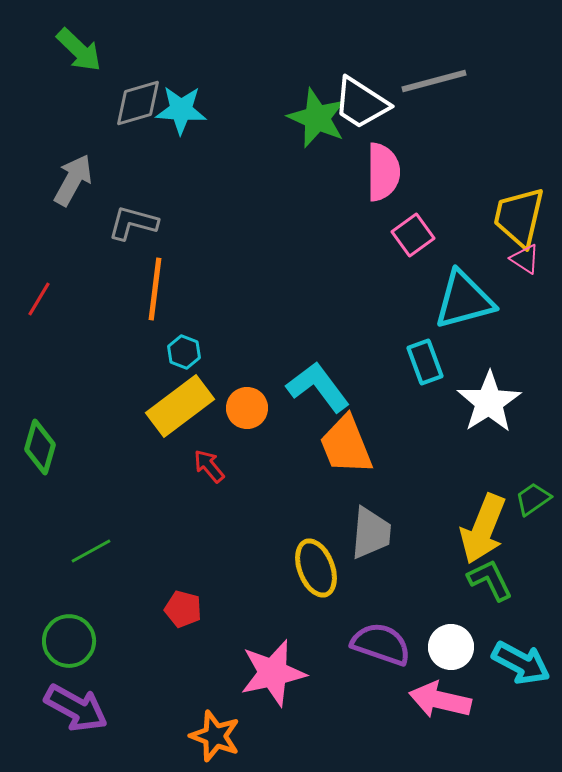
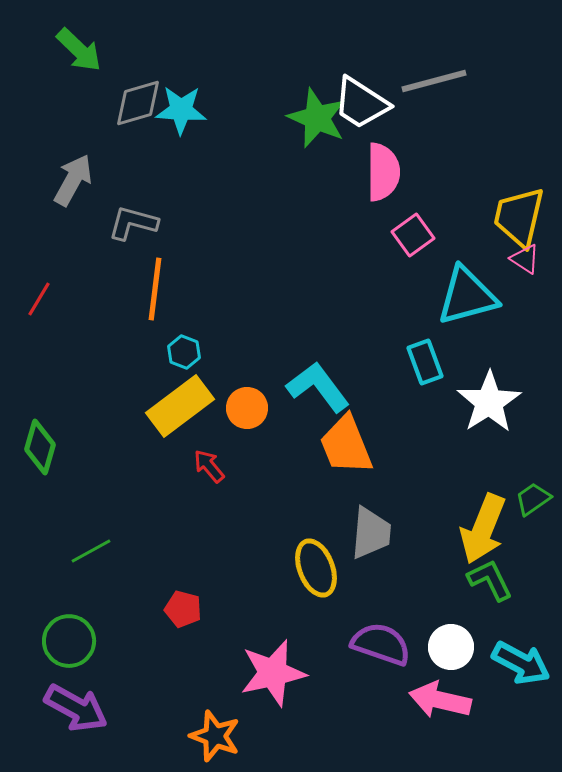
cyan triangle: moved 3 px right, 4 px up
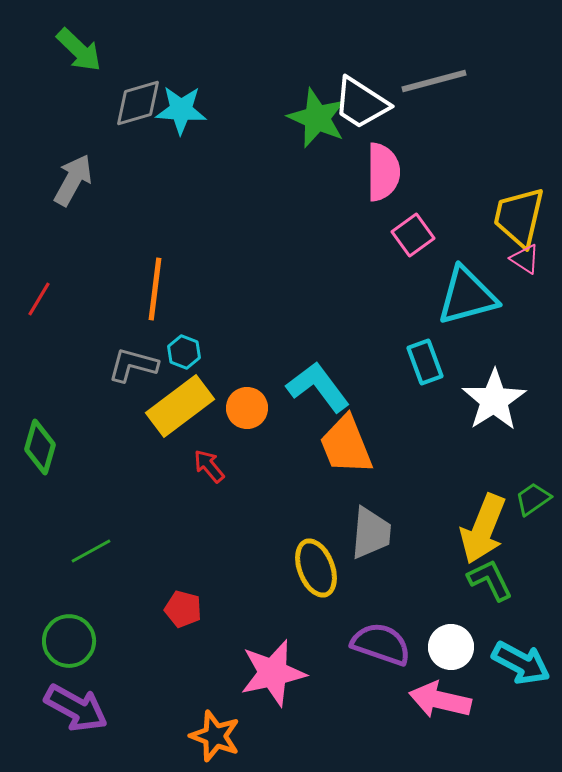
gray L-shape: moved 142 px down
white star: moved 5 px right, 2 px up
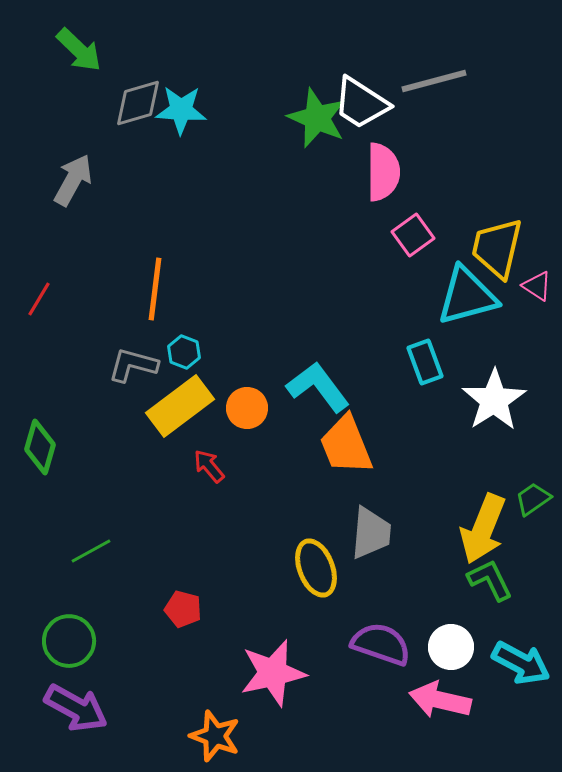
yellow trapezoid: moved 22 px left, 31 px down
pink triangle: moved 12 px right, 27 px down
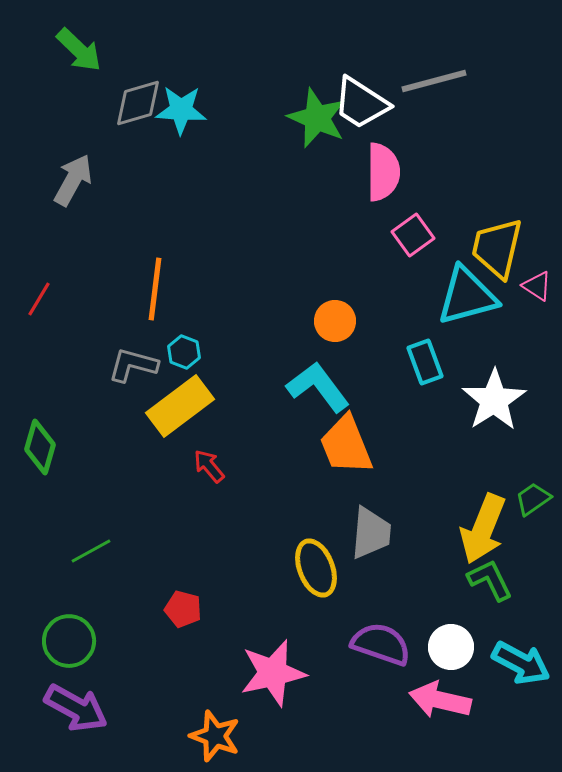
orange circle: moved 88 px right, 87 px up
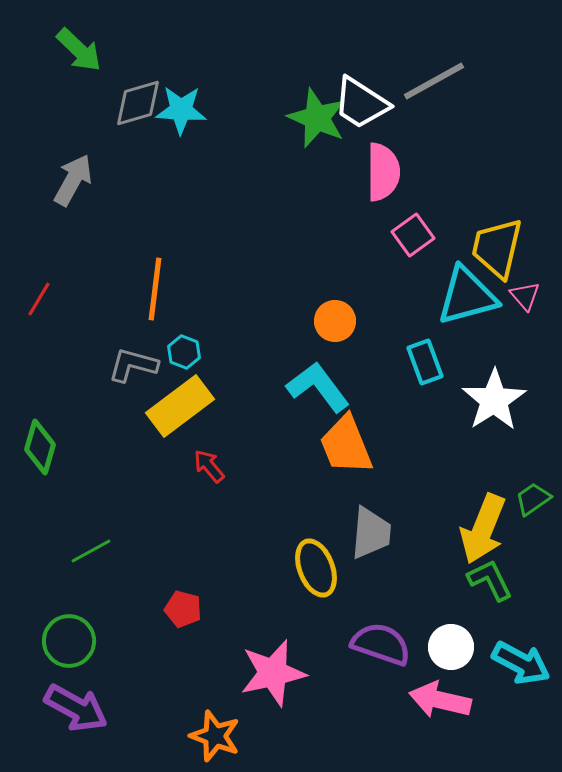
gray line: rotated 14 degrees counterclockwise
pink triangle: moved 12 px left, 10 px down; rotated 16 degrees clockwise
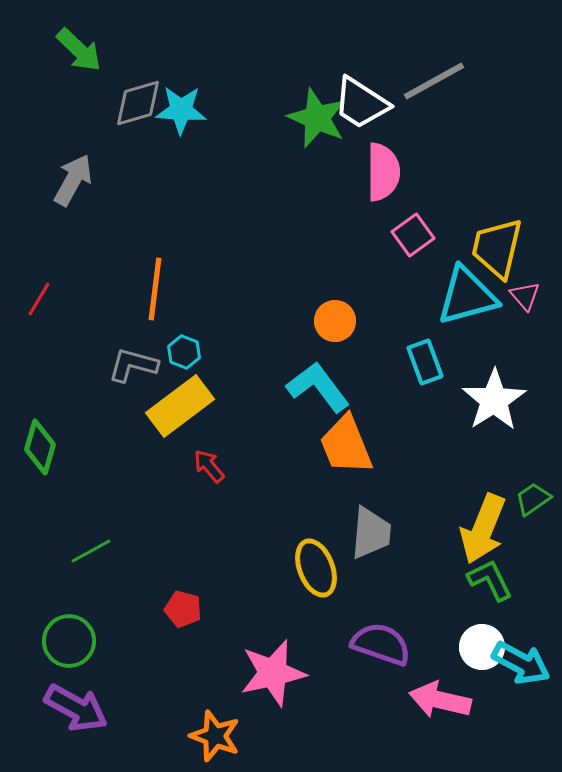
white circle: moved 31 px right
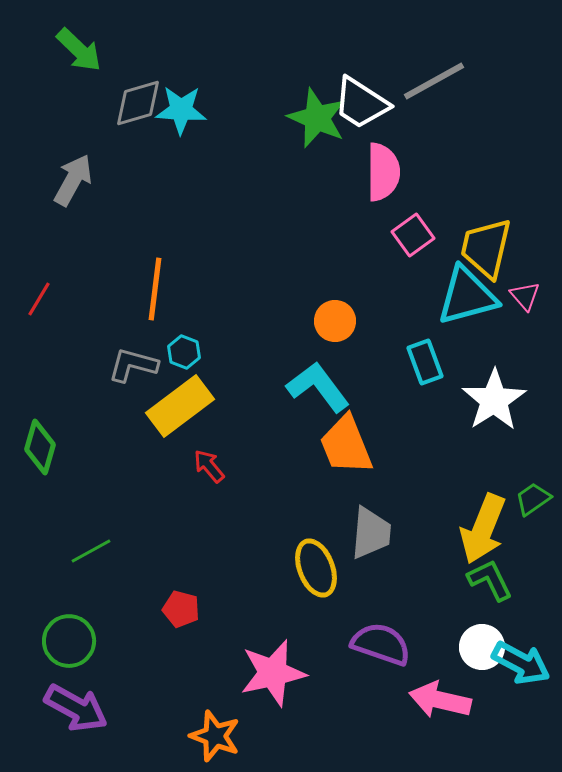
yellow trapezoid: moved 11 px left
red pentagon: moved 2 px left
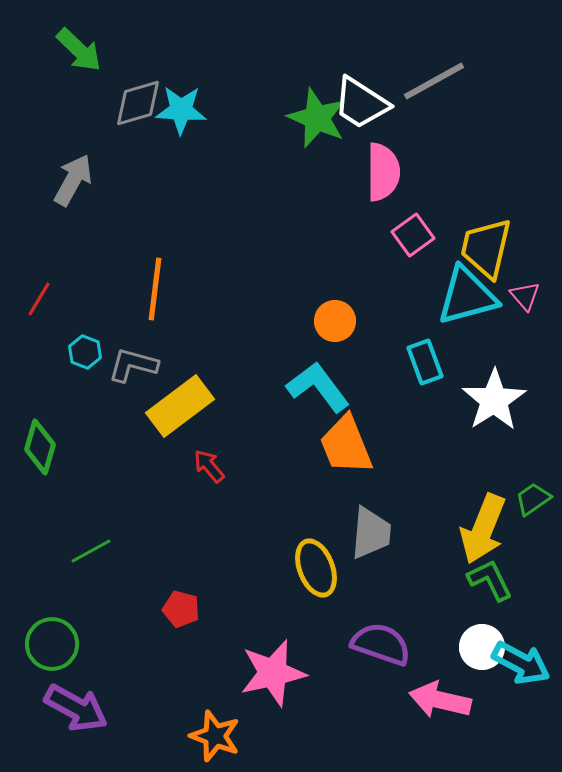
cyan hexagon: moved 99 px left
green circle: moved 17 px left, 3 px down
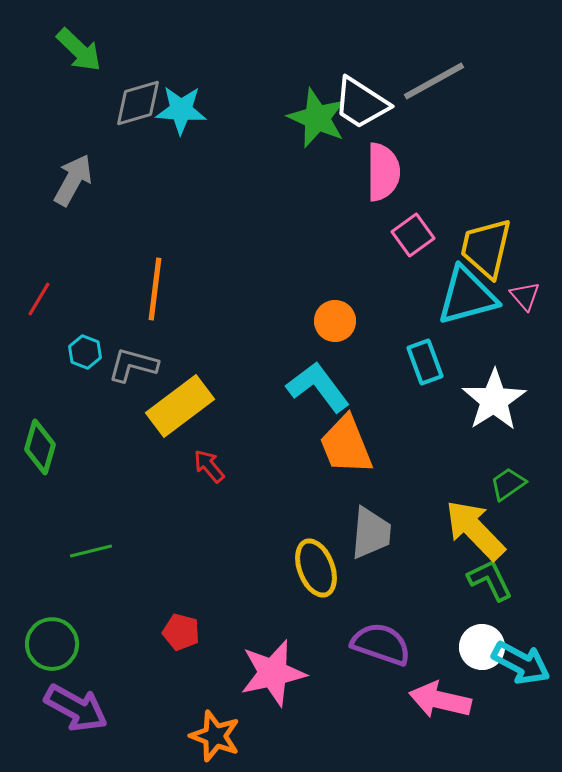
green trapezoid: moved 25 px left, 15 px up
yellow arrow: moved 8 px left, 1 px down; rotated 114 degrees clockwise
green line: rotated 15 degrees clockwise
red pentagon: moved 23 px down
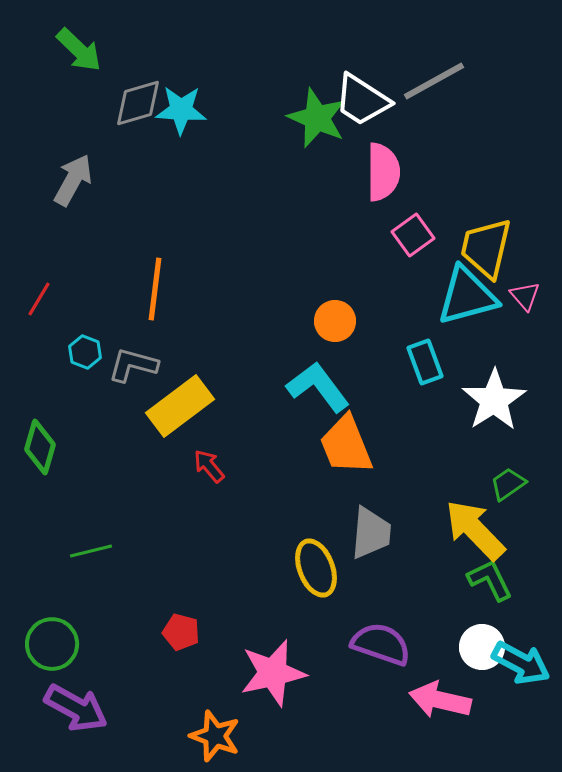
white trapezoid: moved 1 px right, 3 px up
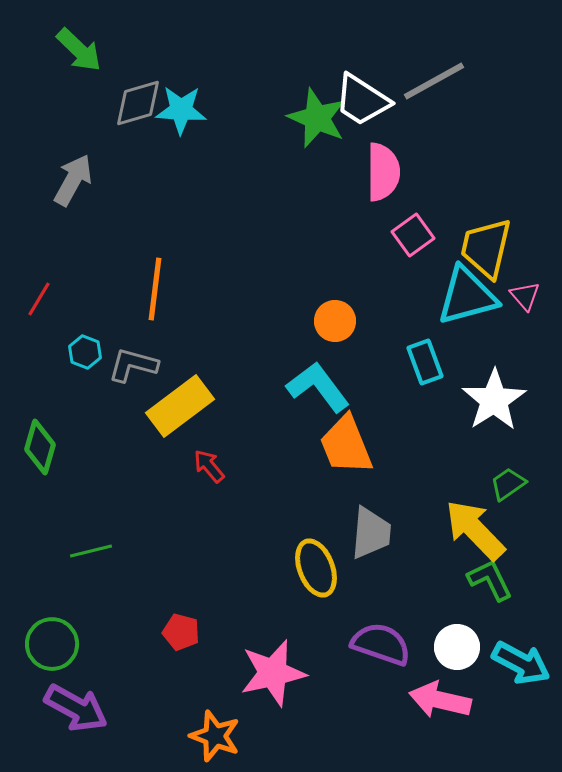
white circle: moved 25 px left
